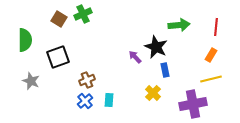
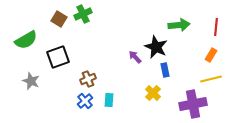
green semicircle: moved 1 px right; rotated 60 degrees clockwise
brown cross: moved 1 px right, 1 px up
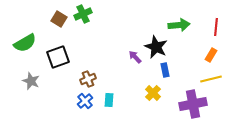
green semicircle: moved 1 px left, 3 px down
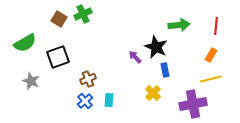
red line: moved 1 px up
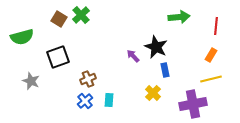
green cross: moved 2 px left, 1 px down; rotated 18 degrees counterclockwise
green arrow: moved 8 px up
green semicircle: moved 3 px left, 6 px up; rotated 15 degrees clockwise
purple arrow: moved 2 px left, 1 px up
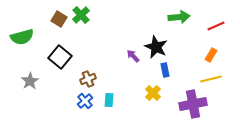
red line: rotated 60 degrees clockwise
black square: moved 2 px right; rotated 30 degrees counterclockwise
gray star: moved 1 px left; rotated 18 degrees clockwise
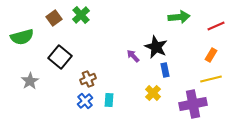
brown square: moved 5 px left, 1 px up; rotated 21 degrees clockwise
